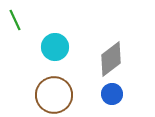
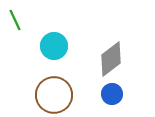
cyan circle: moved 1 px left, 1 px up
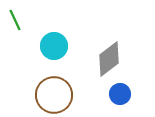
gray diamond: moved 2 px left
blue circle: moved 8 px right
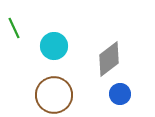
green line: moved 1 px left, 8 px down
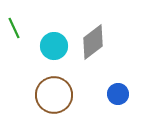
gray diamond: moved 16 px left, 17 px up
blue circle: moved 2 px left
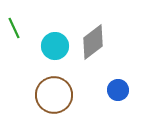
cyan circle: moved 1 px right
blue circle: moved 4 px up
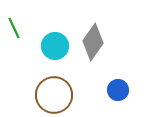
gray diamond: rotated 18 degrees counterclockwise
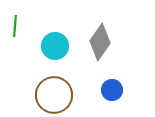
green line: moved 1 px right, 2 px up; rotated 30 degrees clockwise
gray diamond: moved 7 px right
blue circle: moved 6 px left
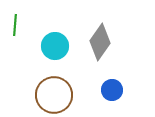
green line: moved 1 px up
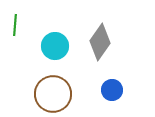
brown circle: moved 1 px left, 1 px up
